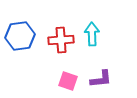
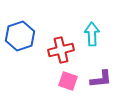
blue hexagon: rotated 12 degrees counterclockwise
red cross: moved 10 px down; rotated 10 degrees counterclockwise
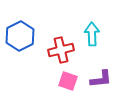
blue hexagon: rotated 8 degrees counterclockwise
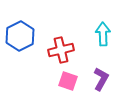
cyan arrow: moved 11 px right
purple L-shape: rotated 55 degrees counterclockwise
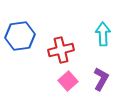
blue hexagon: rotated 20 degrees clockwise
pink square: rotated 30 degrees clockwise
